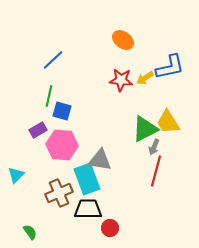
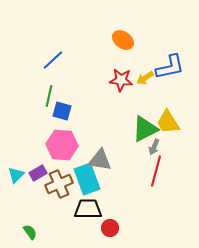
purple rectangle: moved 43 px down
brown cross: moved 9 px up
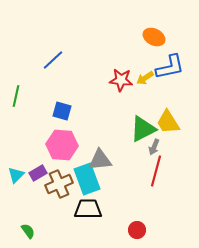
orange ellipse: moved 31 px right, 3 px up; rotated 10 degrees counterclockwise
green line: moved 33 px left
green triangle: moved 2 px left
gray triangle: rotated 15 degrees counterclockwise
red circle: moved 27 px right, 2 px down
green semicircle: moved 2 px left, 1 px up
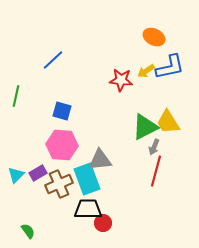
yellow arrow: moved 1 px right, 7 px up
green triangle: moved 2 px right, 2 px up
red circle: moved 34 px left, 7 px up
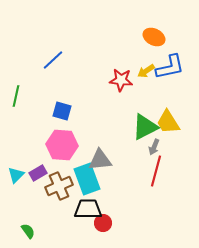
brown cross: moved 2 px down
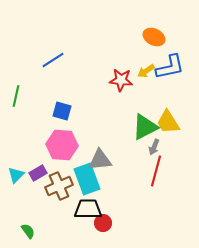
blue line: rotated 10 degrees clockwise
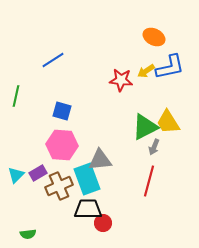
red line: moved 7 px left, 10 px down
green semicircle: moved 3 px down; rotated 119 degrees clockwise
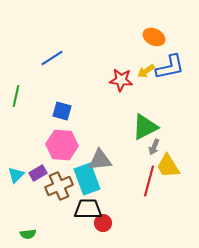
blue line: moved 1 px left, 2 px up
yellow trapezoid: moved 44 px down
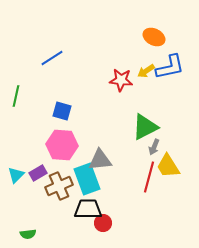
red line: moved 4 px up
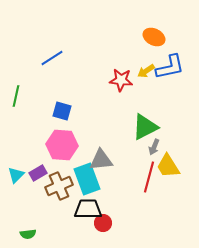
gray triangle: moved 1 px right
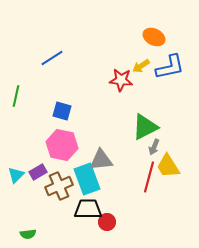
yellow arrow: moved 5 px left, 5 px up
pink hexagon: rotated 8 degrees clockwise
purple rectangle: moved 1 px up
red circle: moved 4 px right, 1 px up
